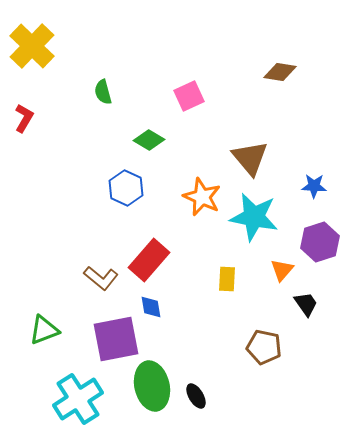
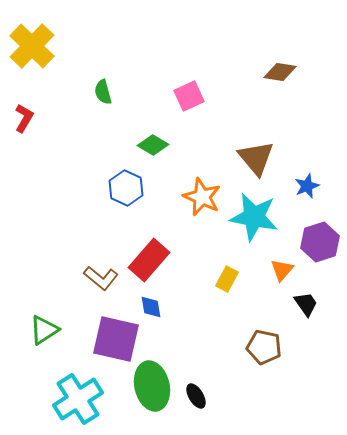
green diamond: moved 4 px right, 5 px down
brown triangle: moved 6 px right
blue star: moved 7 px left; rotated 25 degrees counterclockwise
yellow rectangle: rotated 25 degrees clockwise
green triangle: rotated 12 degrees counterclockwise
purple square: rotated 24 degrees clockwise
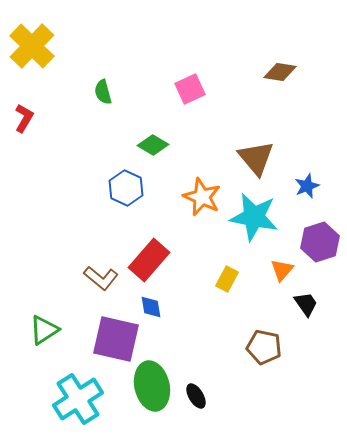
pink square: moved 1 px right, 7 px up
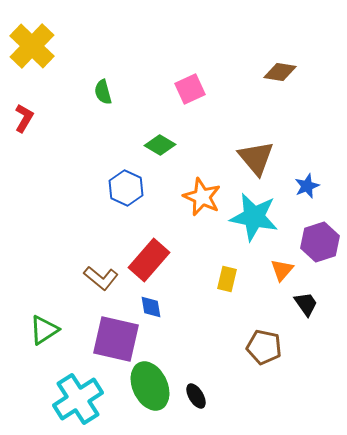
green diamond: moved 7 px right
yellow rectangle: rotated 15 degrees counterclockwise
green ellipse: moved 2 px left; rotated 12 degrees counterclockwise
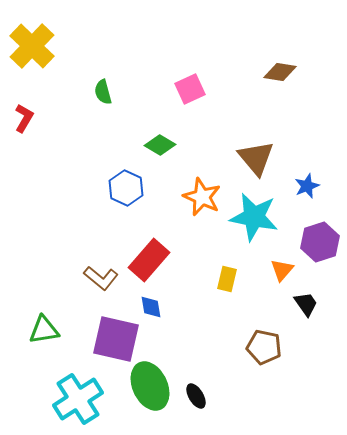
green triangle: rotated 24 degrees clockwise
